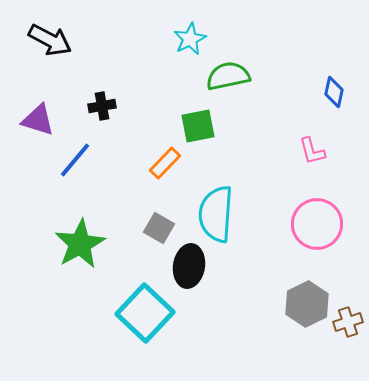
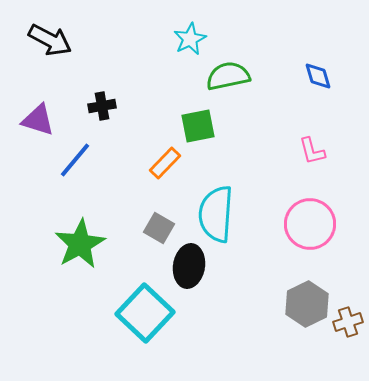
blue diamond: moved 16 px left, 16 px up; rotated 28 degrees counterclockwise
pink circle: moved 7 px left
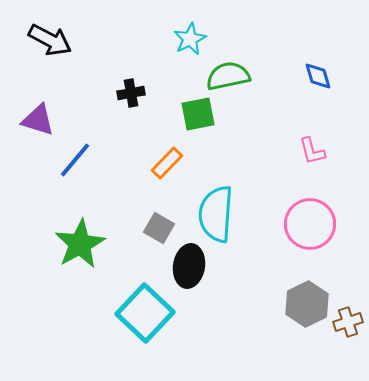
black cross: moved 29 px right, 13 px up
green square: moved 12 px up
orange rectangle: moved 2 px right
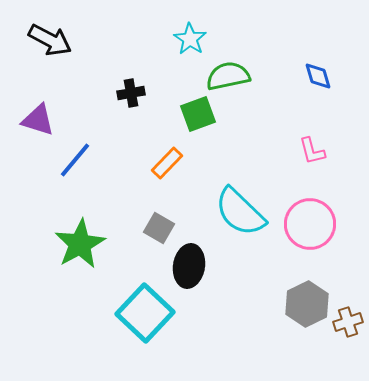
cyan star: rotated 12 degrees counterclockwise
green square: rotated 9 degrees counterclockwise
cyan semicircle: moved 24 px right, 2 px up; rotated 50 degrees counterclockwise
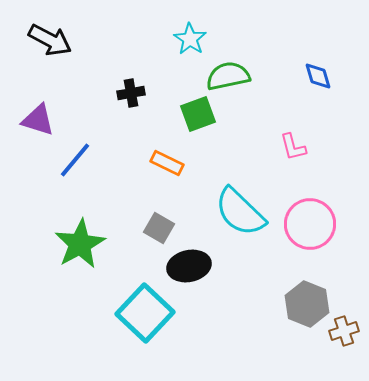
pink L-shape: moved 19 px left, 4 px up
orange rectangle: rotated 72 degrees clockwise
black ellipse: rotated 69 degrees clockwise
gray hexagon: rotated 12 degrees counterclockwise
brown cross: moved 4 px left, 9 px down
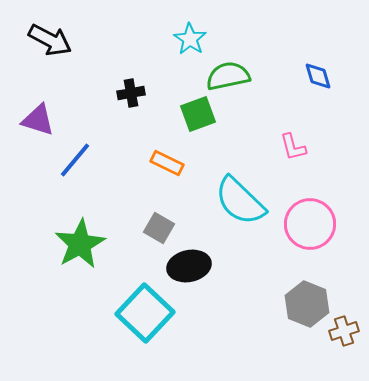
cyan semicircle: moved 11 px up
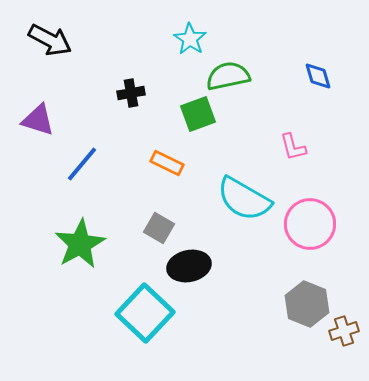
blue line: moved 7 px right, 4 px down
cyan semicircle: moved 4 px right, 2 px up; rotated 14 degrees counterclockwise
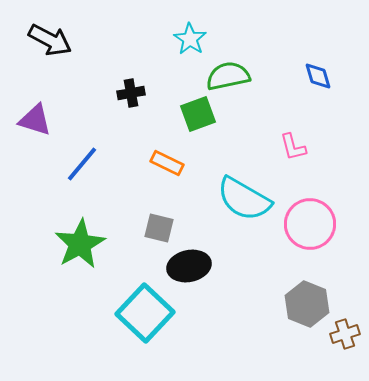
purple triangle: moved 3 px left
gray square: rotated 16 degrees counterclockwise
brown cross: moved 1 px right, 3 px down
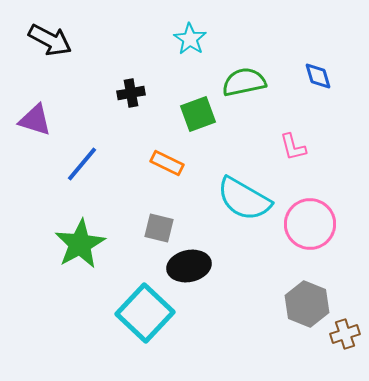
green semicircle: moved 16 px right, 6 px down
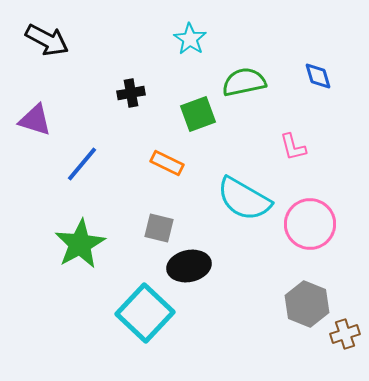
black arrow: moved 3 px left
